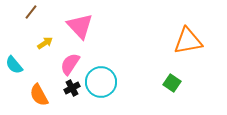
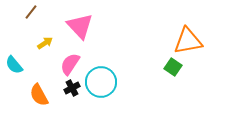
green square: moved 1 px right, 16 px up
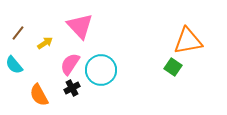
brown line: moved 13 px left, 21 px down
cyan circle: moved 12 px up
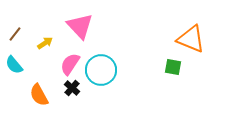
brown line: moved 3 px left, 1 px down
orange triangle: moved 3 px right, 2 px up; rotated 32 degrees clockwise
green square: rotated 24 degrees counterclockwise
black cross: rotated 21 degrees counterclockwise
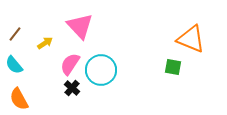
orange semicircle: moved 20 px left, 4 px down
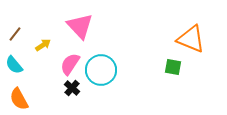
yellow arrow: moved 2 px left, 2 px down
